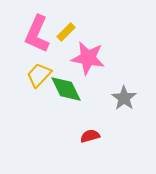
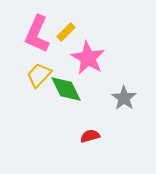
pink star: rotated 20 degrees clockwise
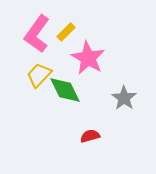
pink L-shape: rotated 12 degrees clockwise
green diamond: moved 1 px left, 1 px down
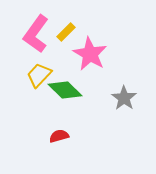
pink L-shape: moved 1 px left
pink star: moved 2 px right, 4 px up
green diamond: rotated 20 degrees counterclockwise
red semicircle: moved 31 px left
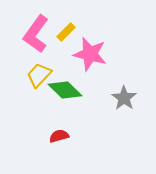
pink star: rotated 16 degrees counterclockwise
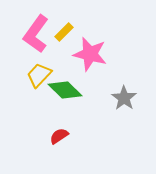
yellow rectangle: moved 2 px left
red semicircle: rotated 18 degrees counterclockwise
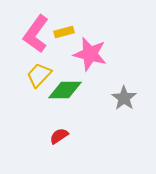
yellow rectangle: rotated 30 degrees clockwise
green diamond: rotated 44 degrees counterclockwise
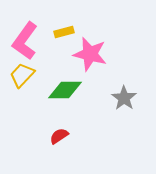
pink L-shape: moved 11 px left, 7 px down
yellow trapezoid: moved 17 px left
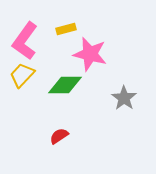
yellow rectangle: moved 2 px right, 3 px up
green diamond: moved 5 px up
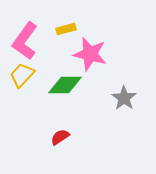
red semicircle: moved 1 px right, 1 px down
